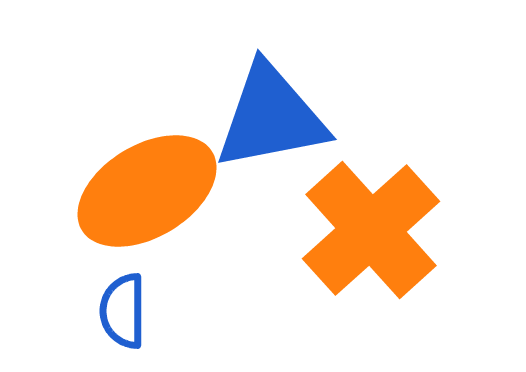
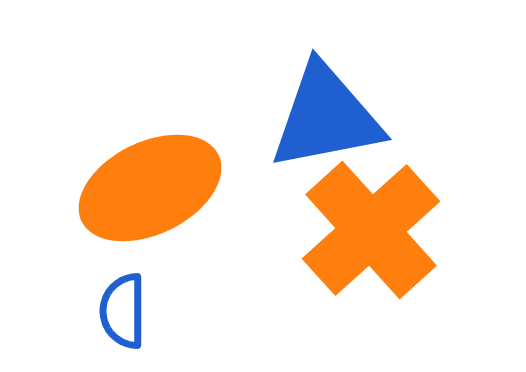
blue triangle: moved 55 px right
orange ellipse: moved 3 px right, 3 px up; rotated 5 degrees clockwise
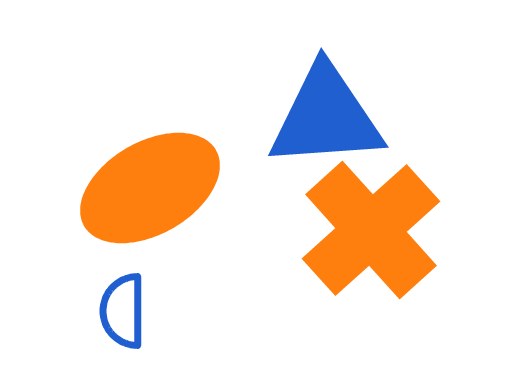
blue triangle: rotated 7 degrees clockwise
orange ellipse: rotated 4 degrees counterclockwise
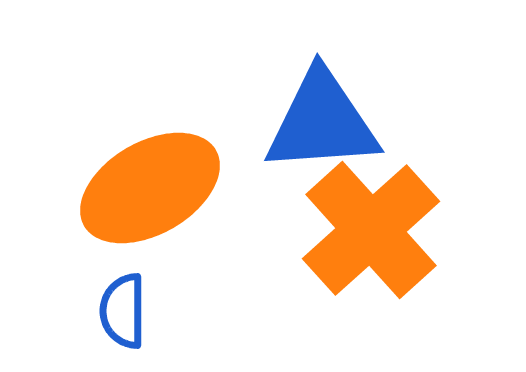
blue triangle: moved 4 px left, 5 px down
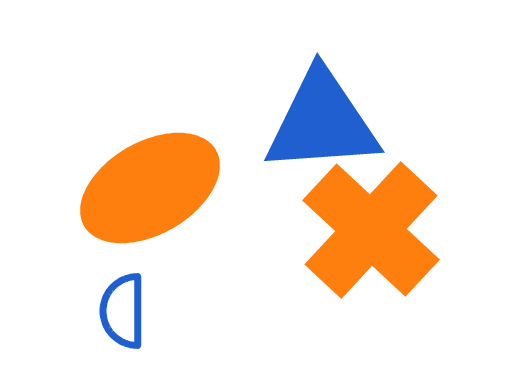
orange cross: rotated 5 degrees counterclockwise
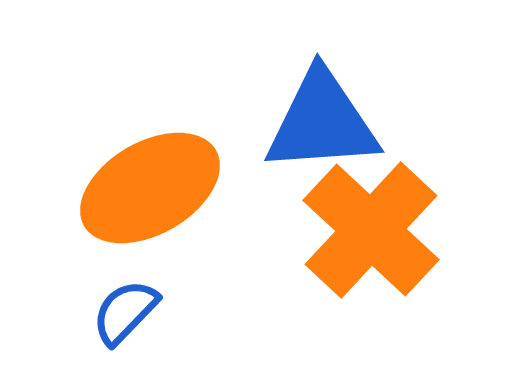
blue semicircle: moved 2 px right, 1 px down; rotated 44 degrees clockwise
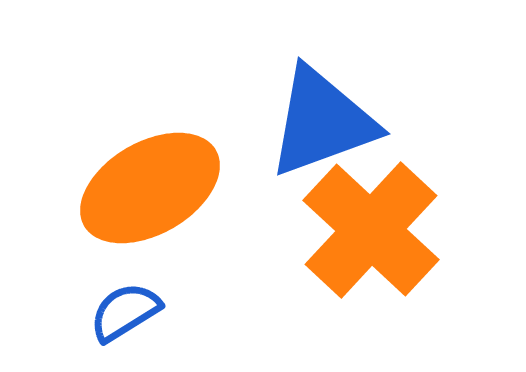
blue triangle: rotated 16 degrees counterclockwise
blue semicircle: rotated 14 degrees clockwise
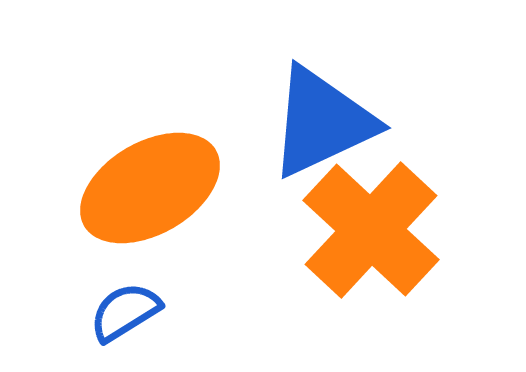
blue triangle: rotated 5 degrees counterclockwise
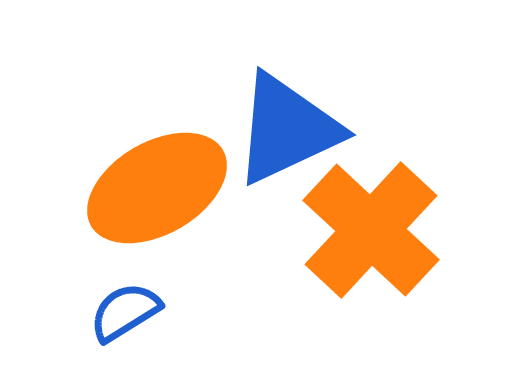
blue triangle: moved 35 px left, 7 px down
orange ellipse: moved 7 px right
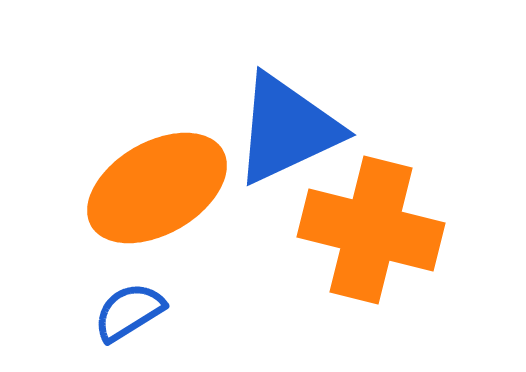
orange cross: rotated 29 degrees counterclockwise
blue semicircle: moved 4 px right
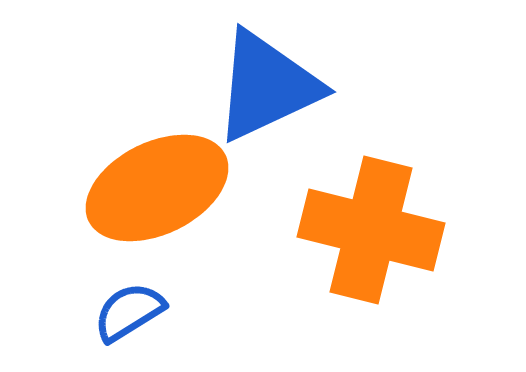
blue triangle: moved 20 px left, 43 px up
orange ellipse: rotated 4 degrees clockwise
